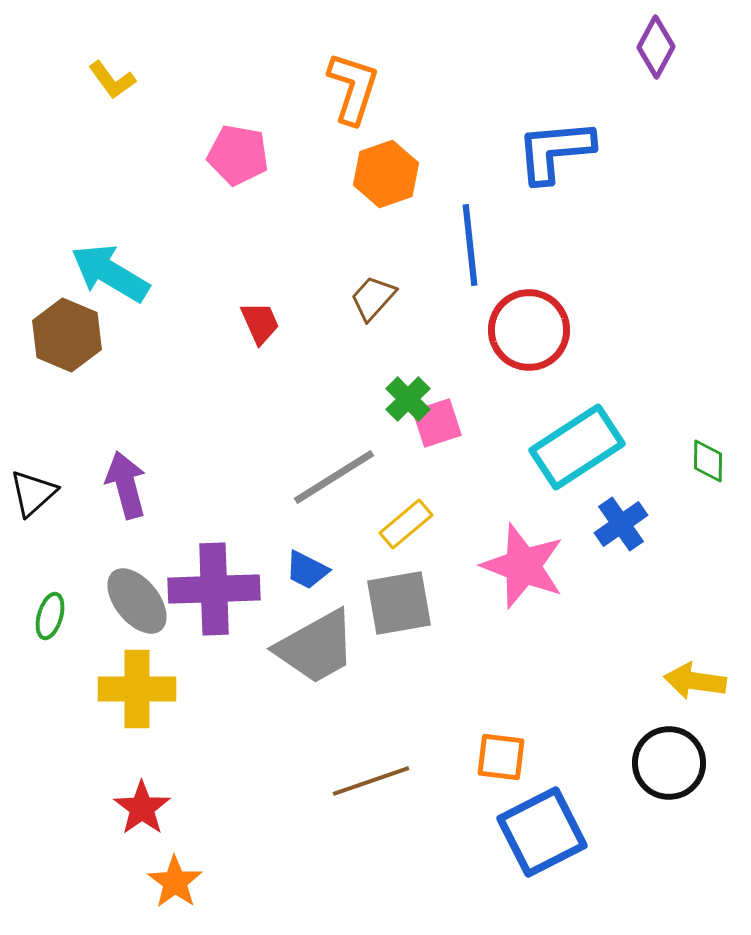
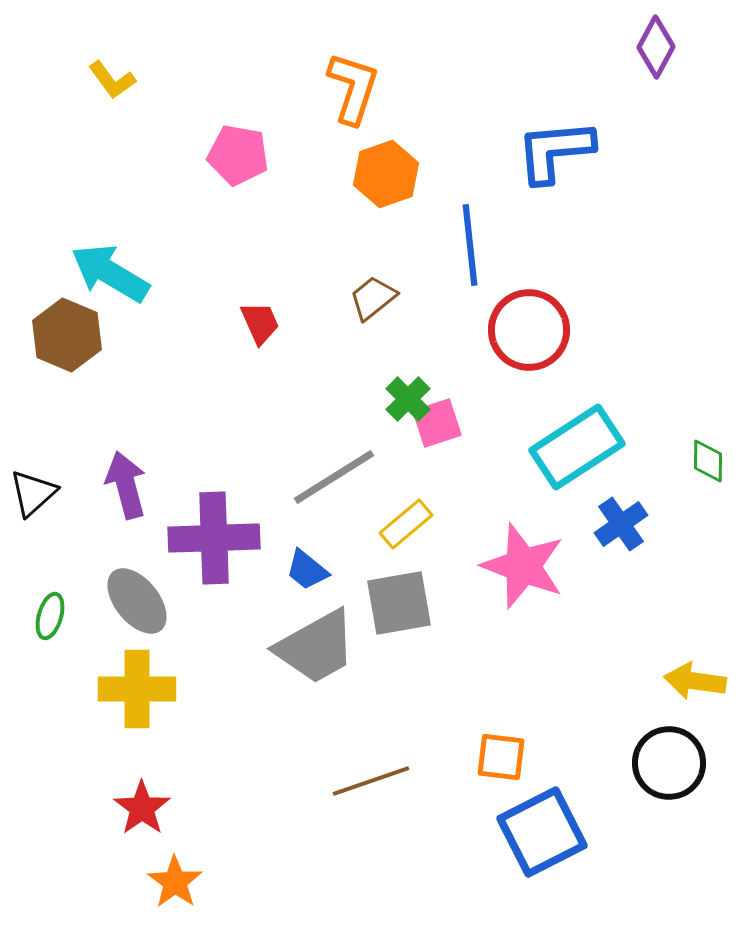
brown trapezoid: rotated 9 degrees clockwise
blue trapezoid: rotated 12 degrees clockwise
purple cross: moved 51 px up
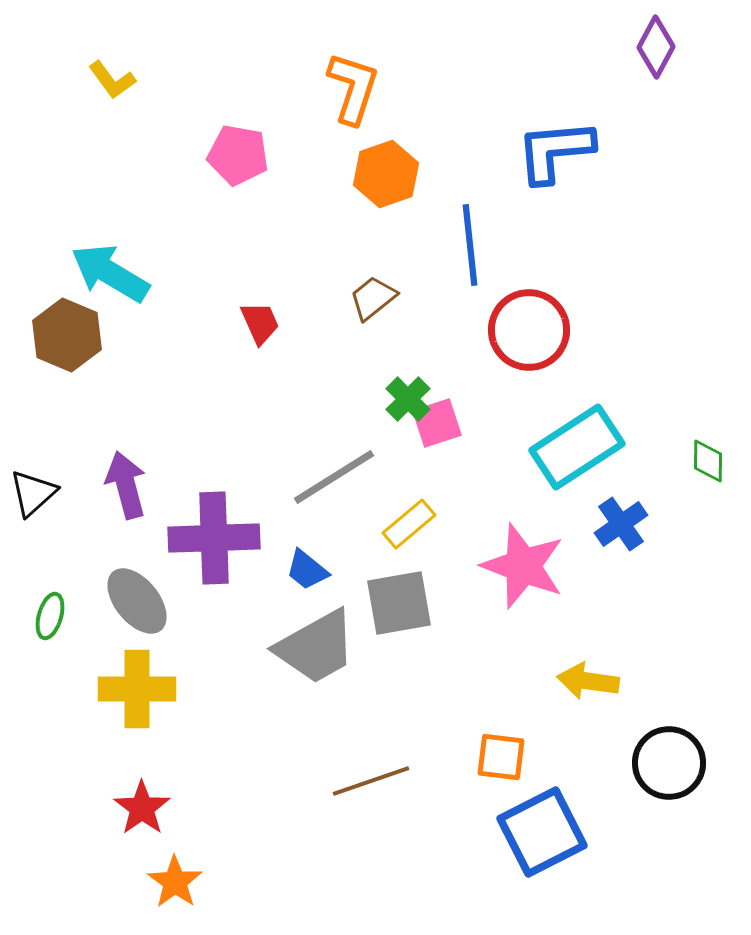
yellow rectangle: moved 3 px right
yellow arrow: moved 107 px left
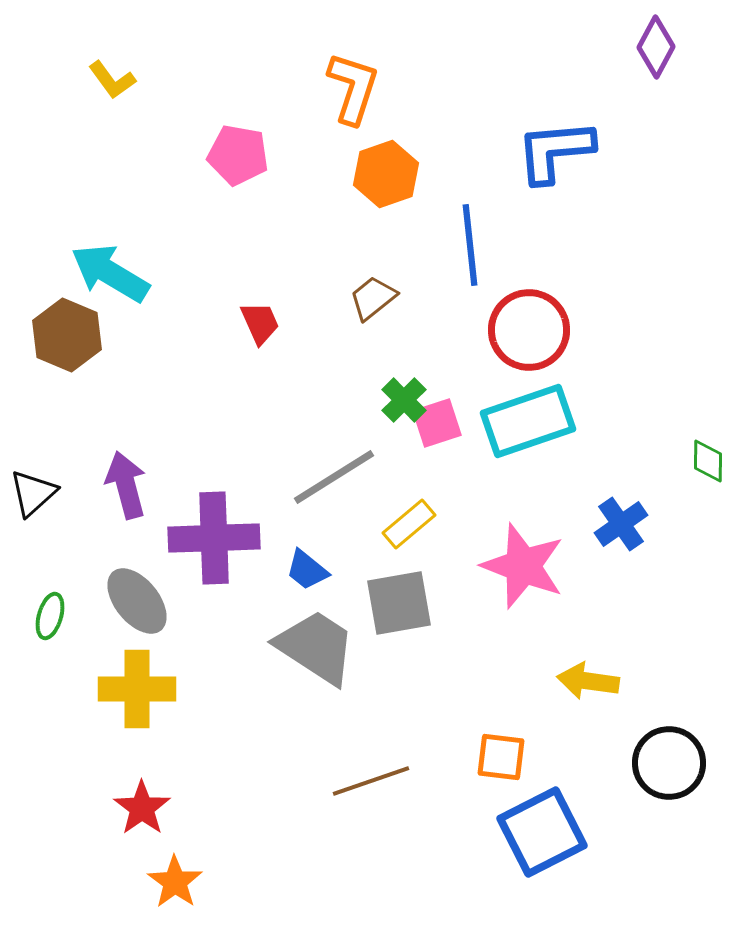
green cross: moved 4 px left, 1 px down
cyan rectangle: moved 49 px left, 26 px up; rotated 14 degrees clockwise
gray trapezoid: rotated 118 degrees counterclockwise
